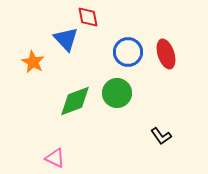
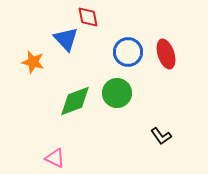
orange star: rotated 15 degrees counterclockwise
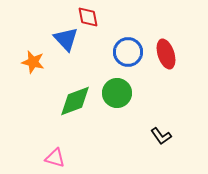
pink triangle: rotated 10 degrees counterclockwise
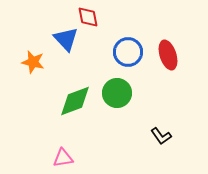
red ellipse: moved 2 px right, 1 px down
pink triangle: moved 8 px right; rotated 25 degrees counterclockwise
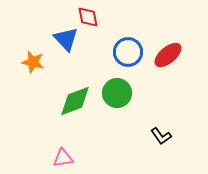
red ellipse: rotated 68 degrees clockwise
